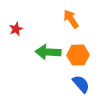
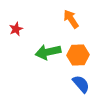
green arrow: rotated 15 degrees counterclockwise
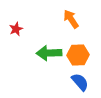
green arrow: moved 1 px right, 1 px down; rotated 10 degrees clockwise
blue semicircle: moved 1 px left, 2 px up
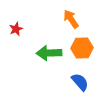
orange hexagon: moved 4 px right, 7 px up
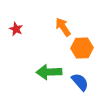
orange arrow: moved 8 px left, 8 px down
red star: rotated 24 degrees counterclockwise
green arrow: moved 19 px down
